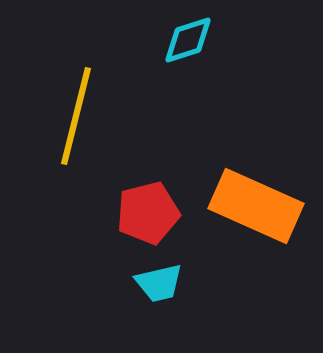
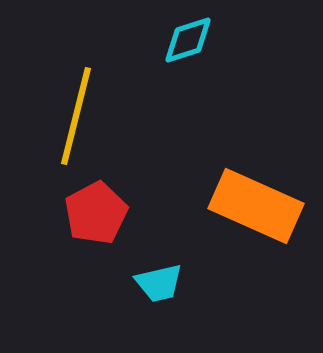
red pentagon: moved 52 px left; rotated 14 degrees counterclockwise
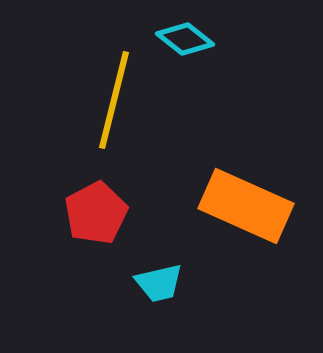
cyan diamond: moved 3 px left, 1 px up; rotated 56 degrees clockwise
yellow line: moved 38 px right, 16 px up
orange rectangle: moved 10 px left
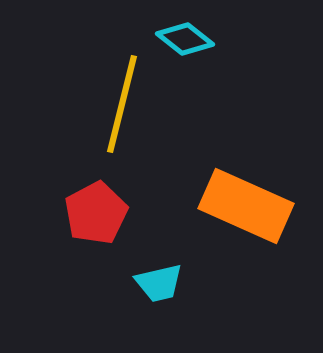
yellow line: moved 8 px right, 4 px down
